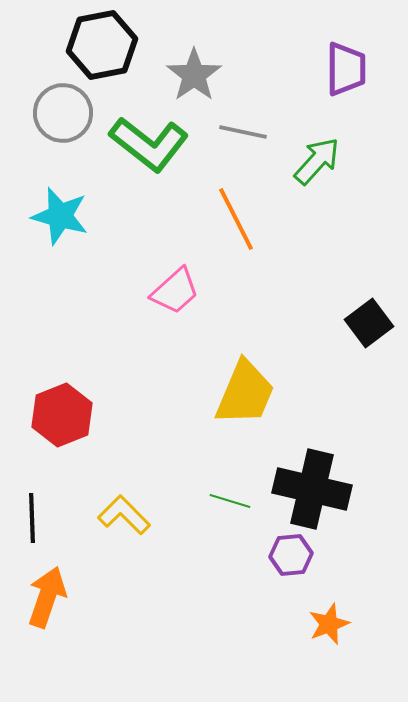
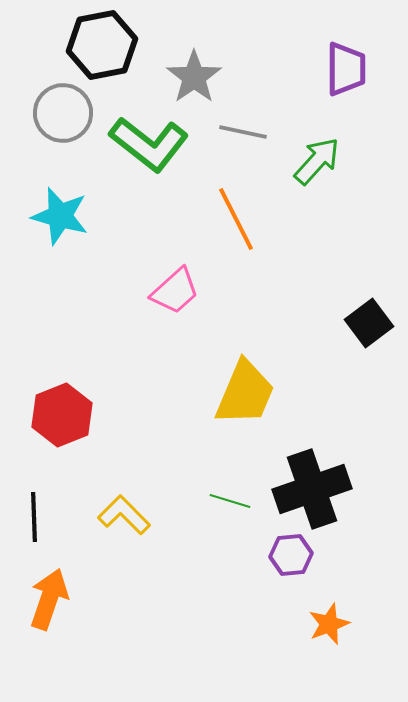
gray star: moved 2 px down
black cross: rotated 32 degrees counterclockwise
black line: moved 2 px right, 1 px up
orange arrow: moved 2 px right, 2 px down
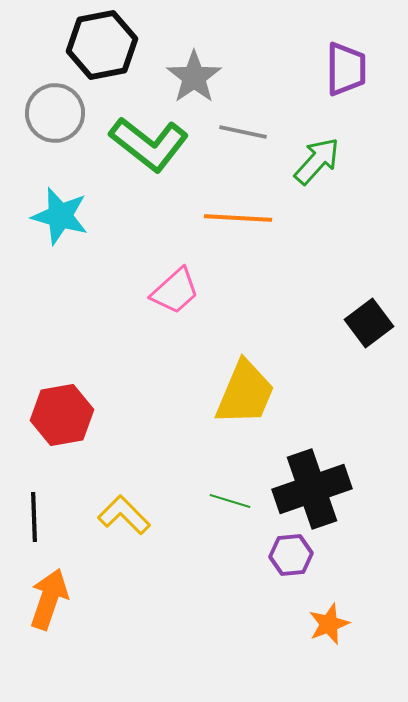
gray circle: moved 8 px left
orange line: moved 2 px right, 1 px up; rotated 60 degrees counterclockwise
red hexagon: rotated 12 degrees clockwise
